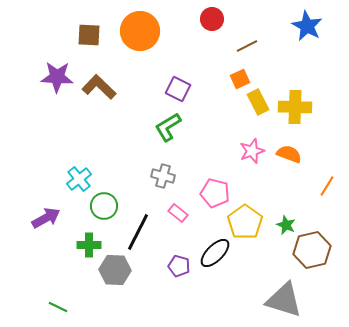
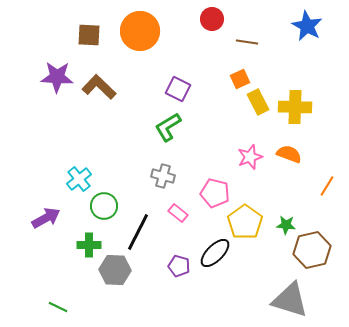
brown line: moved 4 px up; rotated 35 degrees clockwise
pink star: moved 2 px left, 6 px down
green star: rotated 18 degrees counterclockwise
gray triangle: moved 6 px right
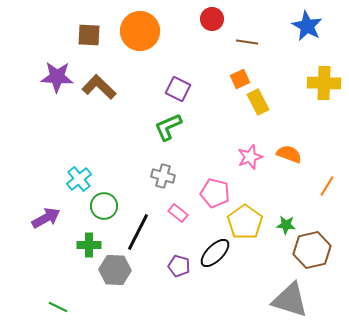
yellow cross: moved 29 px right, 24 px up
green L-shape: rotated 8 degrees clockwise
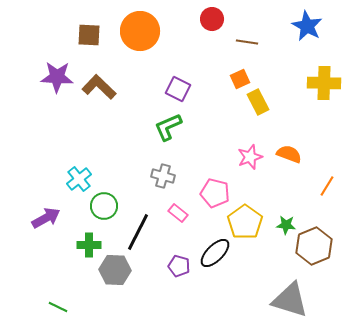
brown hexagon: moved 2 px right, 4 px up; rotated 9 degrees counterclockwise
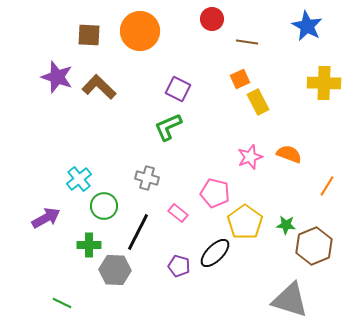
purple star: rotated 16 degrees clockwise
gray cross: moved 16 px left, 2 px down
green line: moved 4 px right, 4 px up
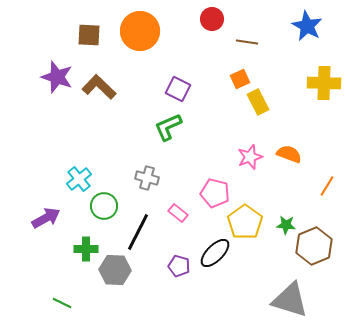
green cross: moved 3 px left, 4 px down
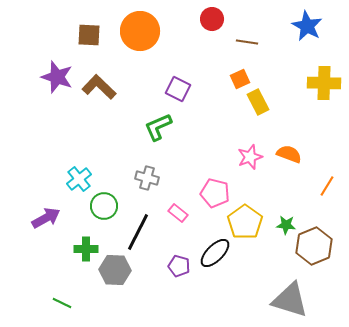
green L-shape: moved 10 px left
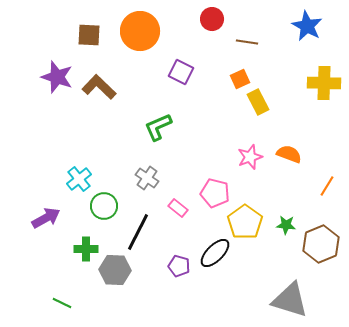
purple square: moved 3 px right, 17 px up
gray cross: rotated 20 degrees clockwise
pink rectangle: moved 5 px up
brown hexagon: moved 7 px right, 2 px up
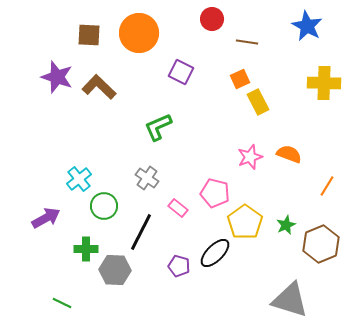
orange circle: moved 1 px left, 2 px down
green star: rotated 30 degrees counterclockwise
black line: moved 3 px right
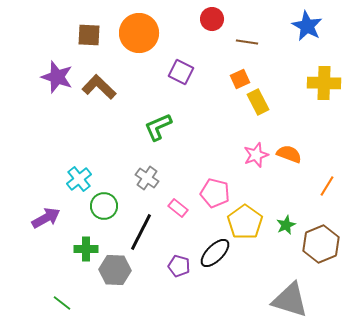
pink star: moved 6 px right, 2 px up
green line: rotated 12 degrees clockwise
